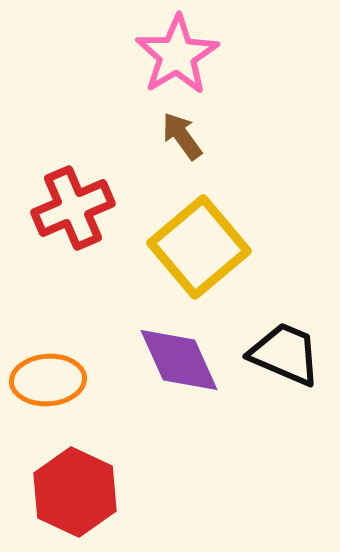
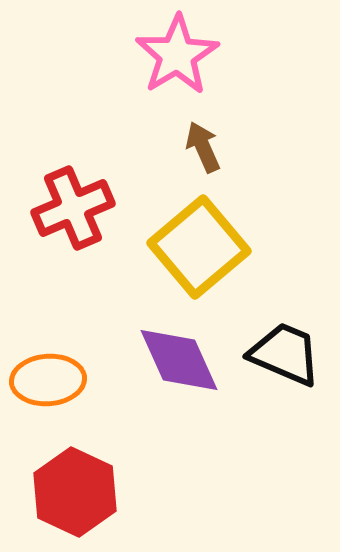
brown arrow: moved 21 px right, 11 px down; rotated 12 degrees clockwise
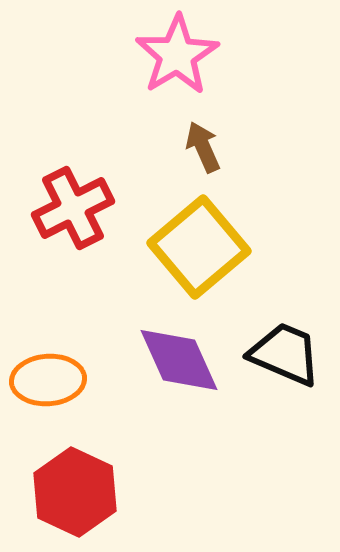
red cross: rotated 4 degrees counterclockwise
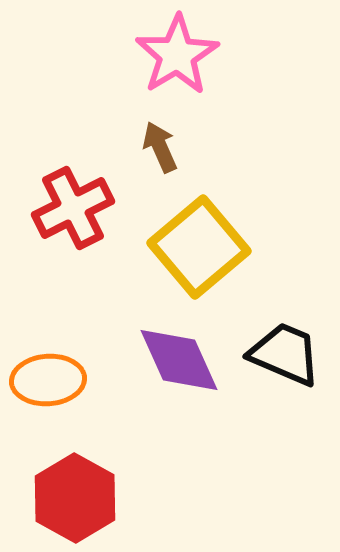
brown arrow: moved 43 px left
red hexagon: moved 6 px down; rotated 4 degrees clockwise
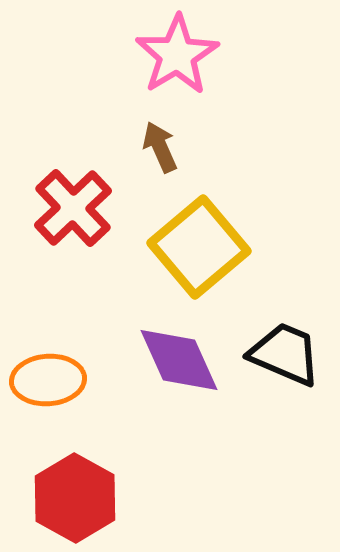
red cross: rotated 16 degrees counterclockwise
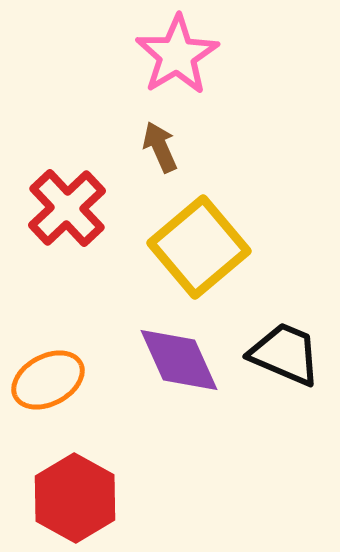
red cross: moved 6 px left
orange ellipse: rotated 24 degrees counterclockwise
